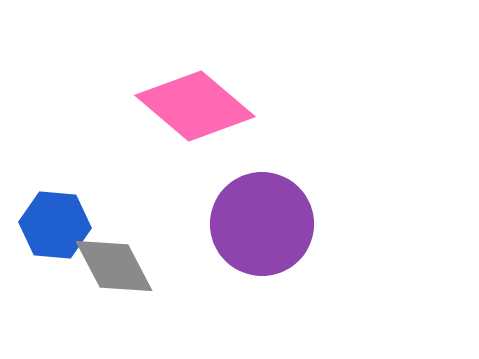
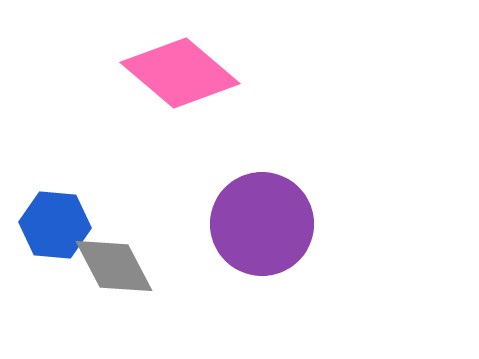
pink diamond: moved 15 px left, 33 px up
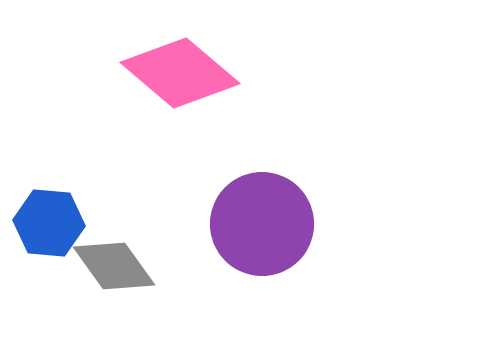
blue hexagon: moved 6 px left, 2 px up
gray diamond: rotated 8 degrees counterclockwise
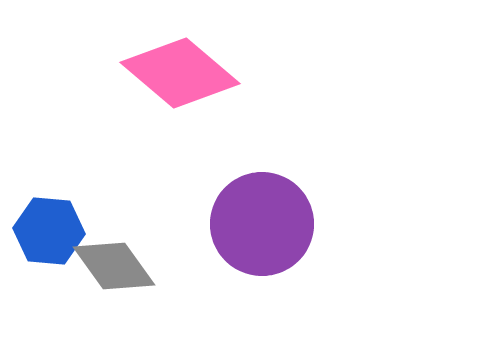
blue hexagon: moved 8 px down
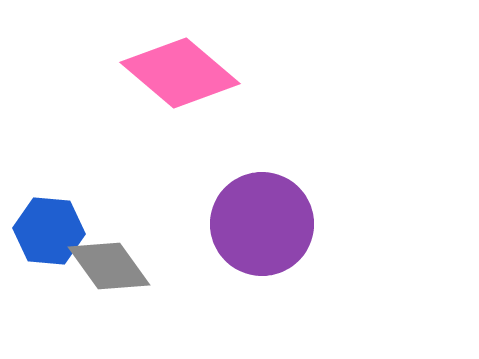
gray diamond: moved 5 px left
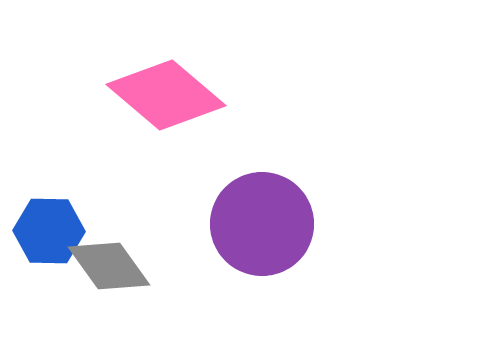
pink diamond: moved 14 px left, 22 px down
blue hexagon: rotated 4 degrees counterclockwise
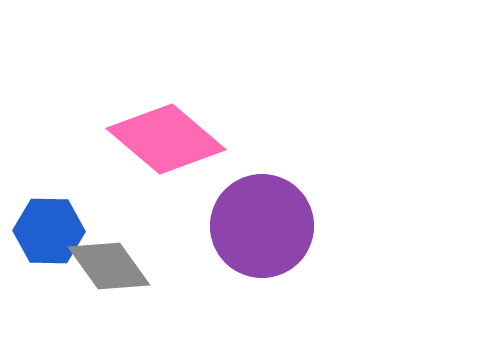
pink diamond: moved 44 px down
purple circle: moved 2 px down
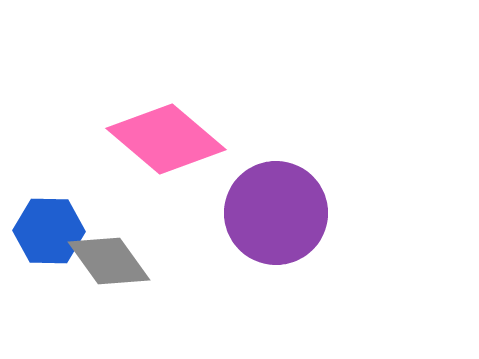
purple circle: moved 14 px right, 13 px up
gray diamond: moved 5 px up
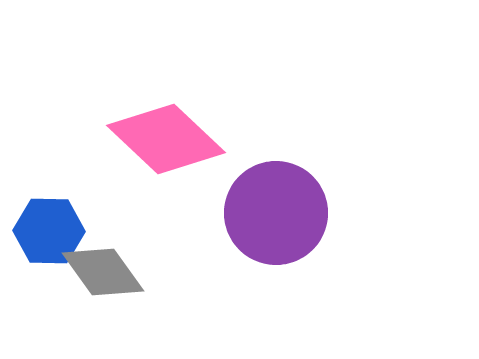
pink diamond: rotated 3 degrees clockwise
gray diamond: moved 6 px left, 11 px down
